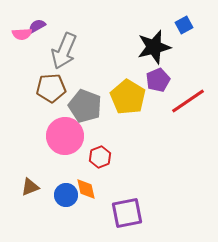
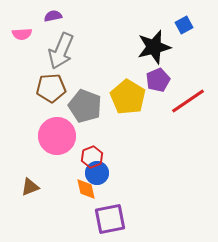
purple semicircle: moved 16 px right, 10 px up; rotated 18 degrees clockwise
gray arrow: moved 3 px left
pink circle: moved 8 px left
red hexagon: moved 8 px left
blue circle: moved 31 px right, 22 px up
purple square: moved 17 px left, 6 px down
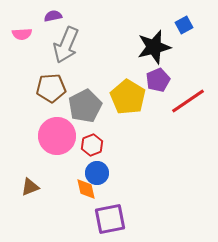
gray arrow: moved 5 px right, 6 px up
gray pentagon: rotated 24 degrees clockwise
red hexagon: moved 12 px up
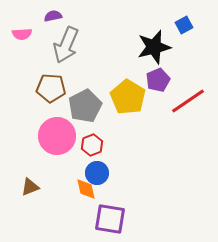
brown pentagon: rotated 8 degrees clockwise
purple square: rotated 20 degrees clockwise
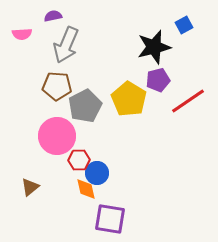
purple pentagon: rotated 10 degrees clockwise
brown pentagon: moved 6 px right, 2 px up
yellow pentagon: moved 1 px right, 2 px down
red hexagon: moved 13 px left, 15 px down; rotated 20 degrees clockwise
brown triangle: rotated 18 degrees counterclockwise
